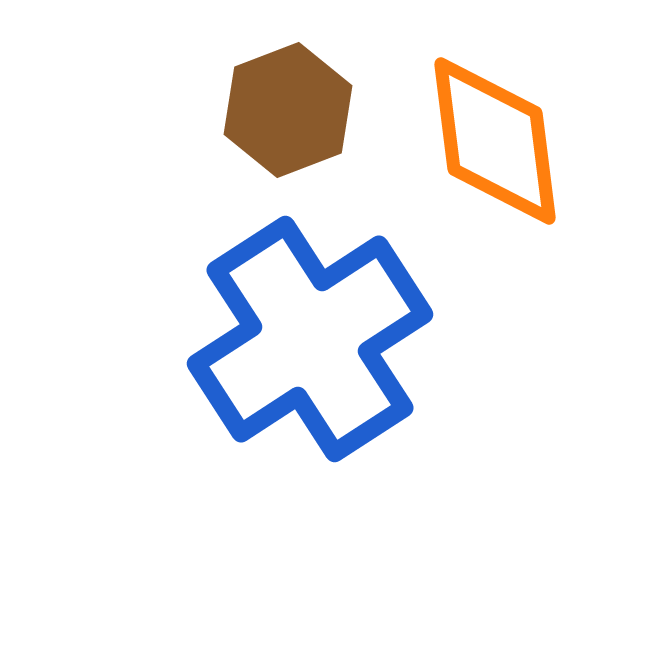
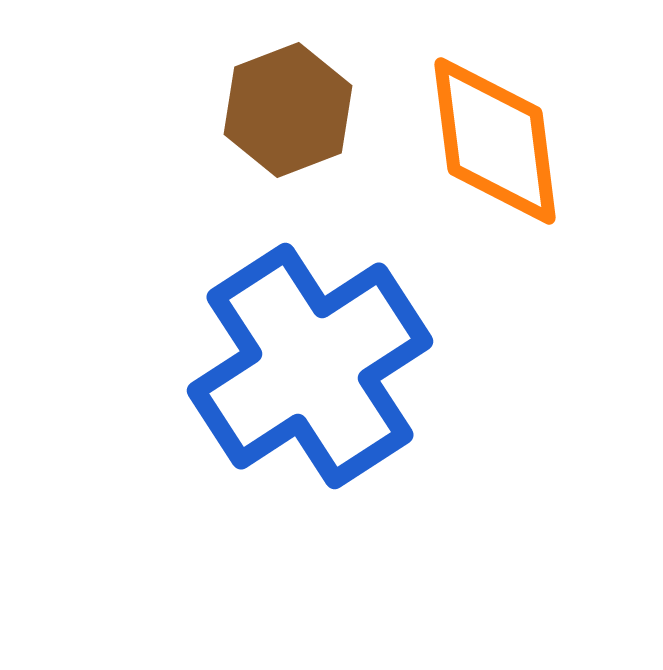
blue cross: moved 27 px down
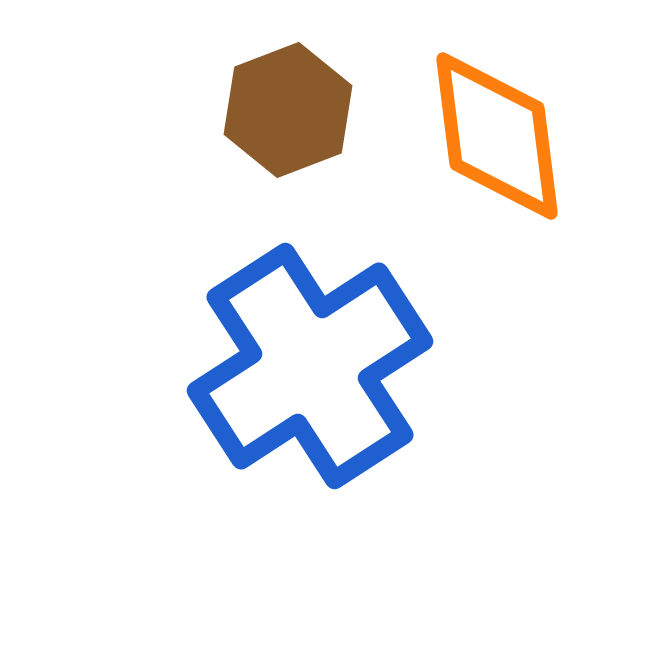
orange diamond: moved 2 px right, 5 px up
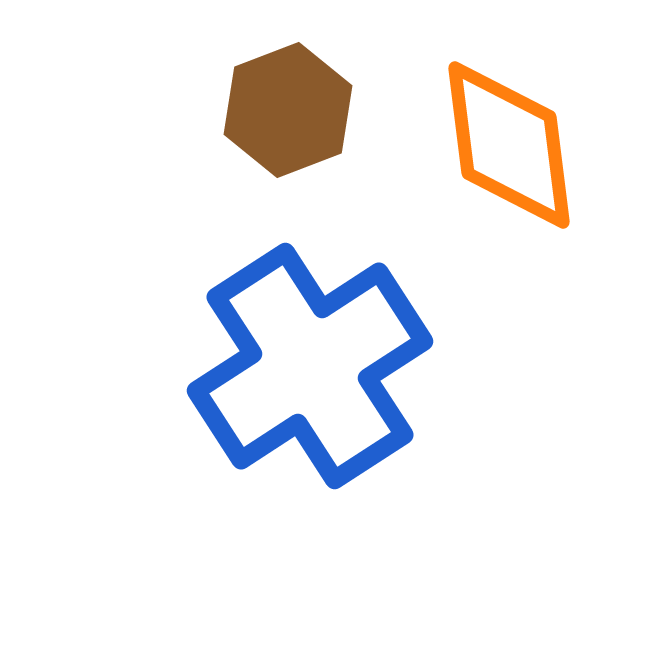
orange diamond: moved 12 px right, 9 px down
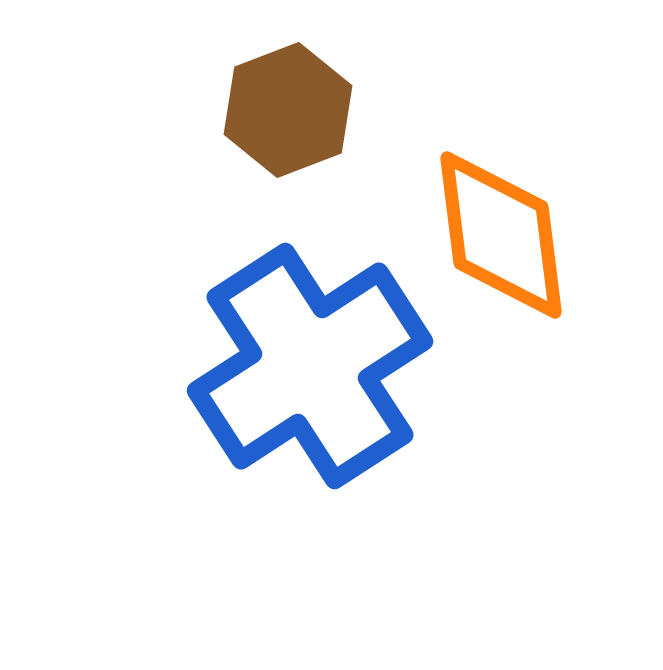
orange diamond: moved 8 px left, 90 px down
